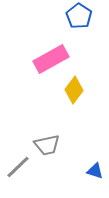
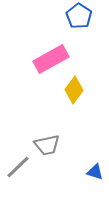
blue triangle: moved 1 px down
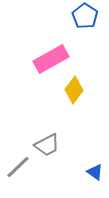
blue pentagon: moved 6 px right
gray trapezoid: rotated 16 degrees counterclockwise
blue triangle: rotated 18 degrees clockwise
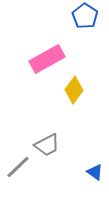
pink rectangle: moved 4 px left
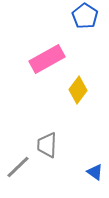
yellow diamond: moved 4 px right
gray trapezoid: rotated 120 degrees clockwise
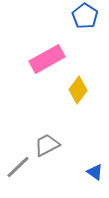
gray trapezoid: rotated 60 degrees clockwise
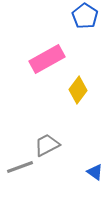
gray line: moved 2 px right; rotated 24 degrees clockwise
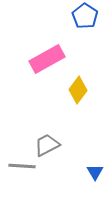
gray line: moved 2 px right, 1 px up; rotated 24 degrees clockwise
blue triangle: rotated 24 degrees clockwise
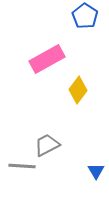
blue triangle: moved 1 px right, 1 px up
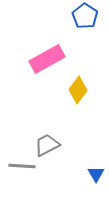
blue triangle: moved 3 px down
